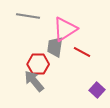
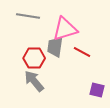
pink triangle: rotated 16 degrees clockwise
red hexagon: moved 4 px left, 6 px up
purple square: rotated 28 degrees counterclockwise
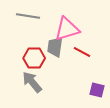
pink triangle: moved 2 px right
gray arrow: moved 2 px left, 1 px down
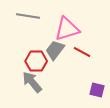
gray trapezoid: moved 3 px down; rotated 30 degrees clockwise
red hexagon: moved 2 px right, 3 px down
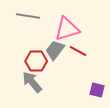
red line: moved 4 px left, 1 px up
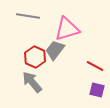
red line: moved 17 px right, 15 px down
red hexagon: moved 1 px left, 4 px up; rotated 25 degrees clockwise
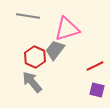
red line: rotated 54 degrees counterclockwise
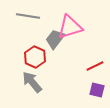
pink triangle: moved 3 px right, 2 px up
gray trapezoid: moved 11 px up
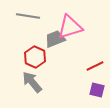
gray trapezoid: rotated 30 degrees clockwise
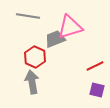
gray arrow: rotated 30 degrees clockwise
